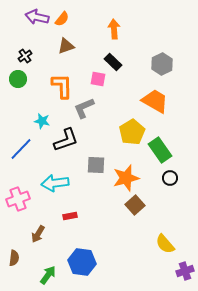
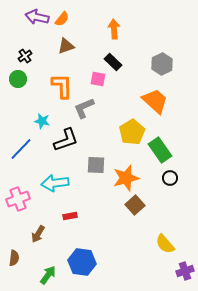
orange trapezoid: rotated 12 degrees clockwise
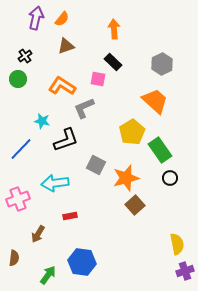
purple arrow: moved 1 px left, 1 px down; rotated 90 degrees clockwise
orange L-shape: rotated 56 degrees counterclockwise
gray square: rotated 24 degrees clockwise
yellow semicircle: moved 12 px right; rotated 150 degrees counterclockwise
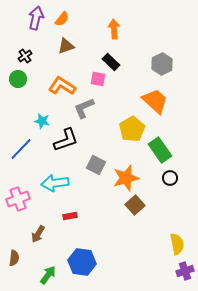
black rectangle: moved 2 px left
yellow pentagon: moved 3 px up
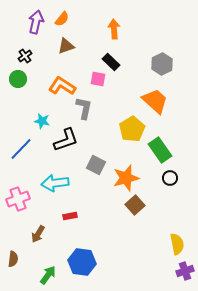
purple arrow: moved 4 px down
gray L-shape: rotated 125 degrees clockwise
brown semicircle: moved 1 px left, 1 px down
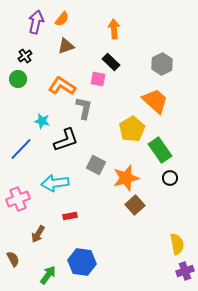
brown semicircle: rotated 35 degrees counterclockwise
